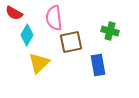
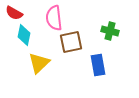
cyan diamond: moved 3 px left; rotated 20 degrees counterclockwise
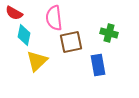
green cross: moved 1 px left, 2 px down
yellow triangle: moved 2 px left, 2 px up
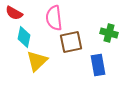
cyan diamond: moved 2 px down
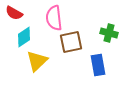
cyan diamond: rotated 45 degrees clockwise
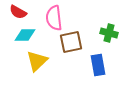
red semicircle: moved 4 px right, 1 px up
cyan diamond: moved 1 px right, 2 px up; rotated 35 degrees clockwise
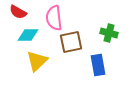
cyan diamond: moved 3 px right
